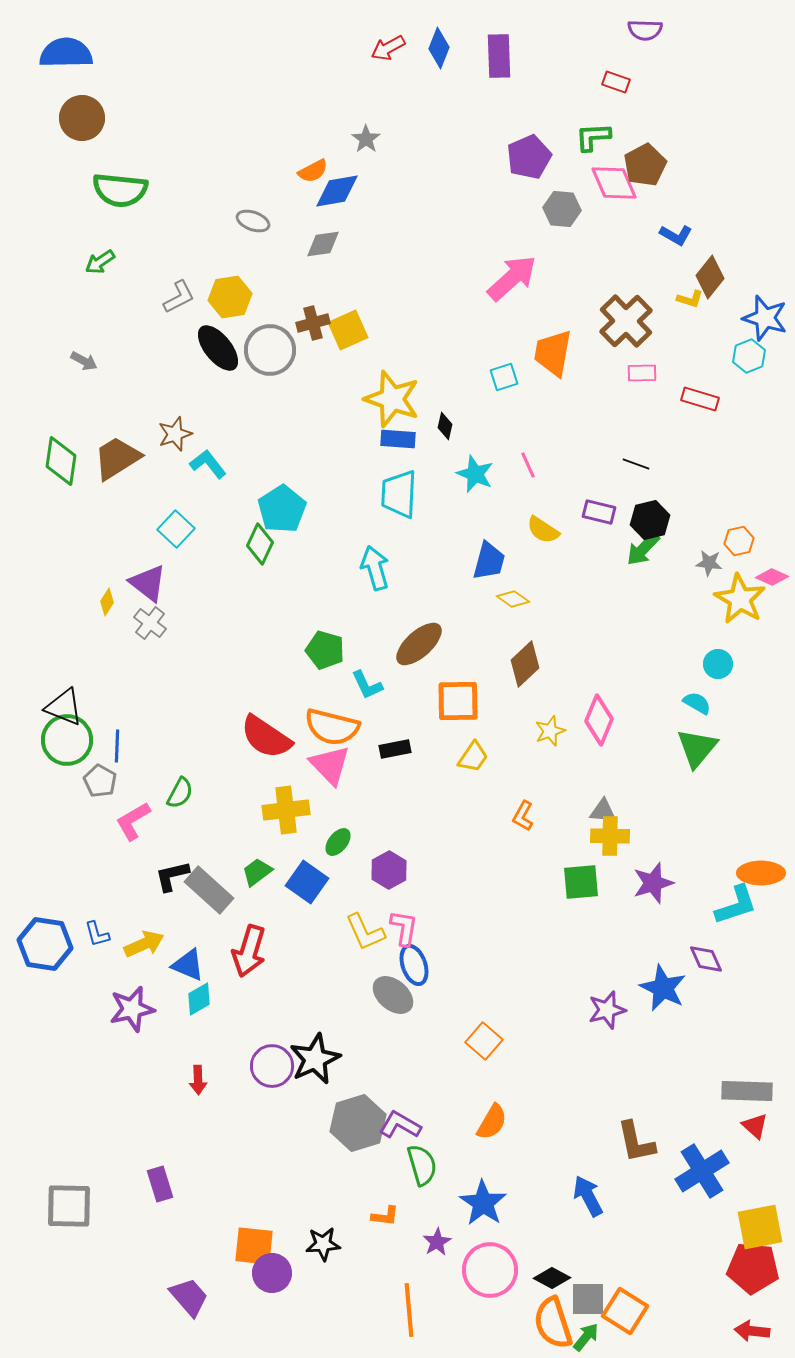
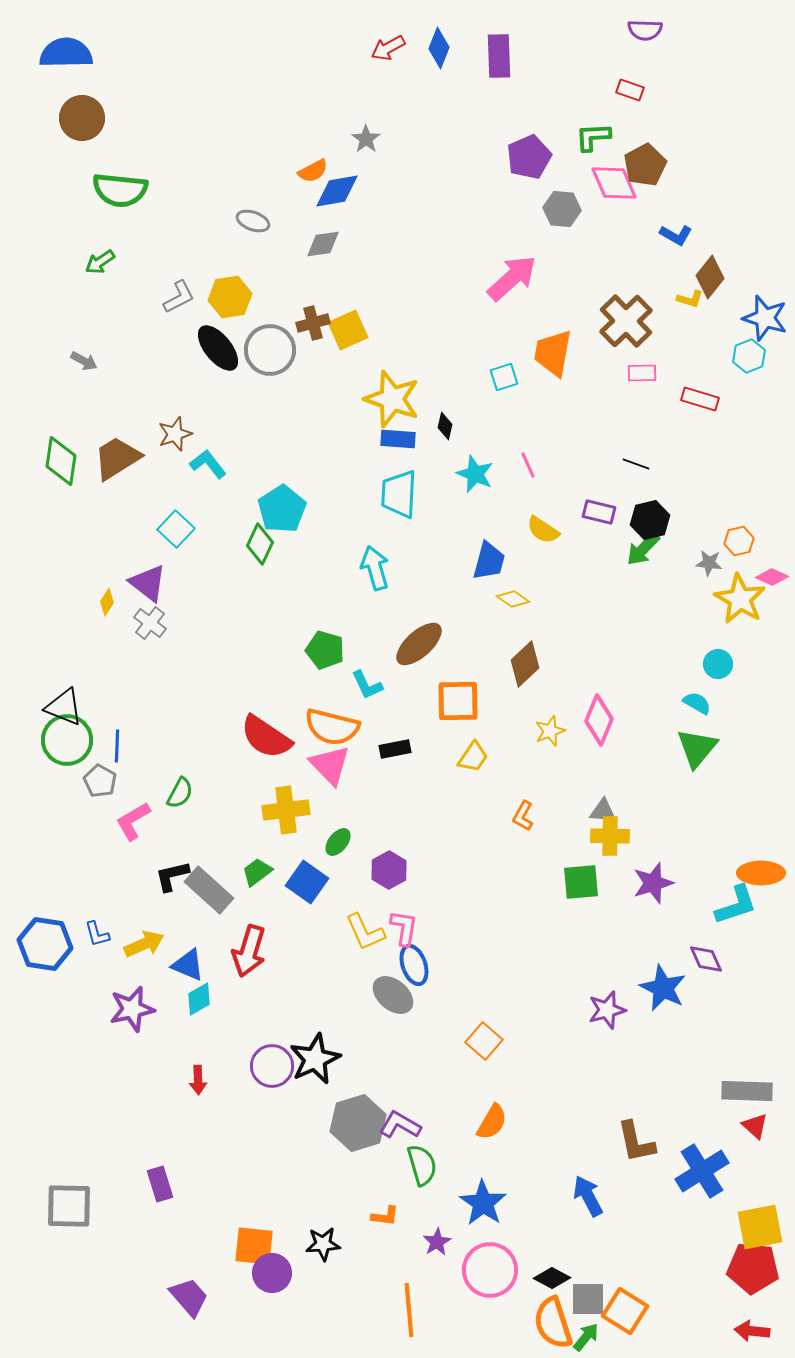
red rectangle at (616, 82): moved 14 px right, 8 px down
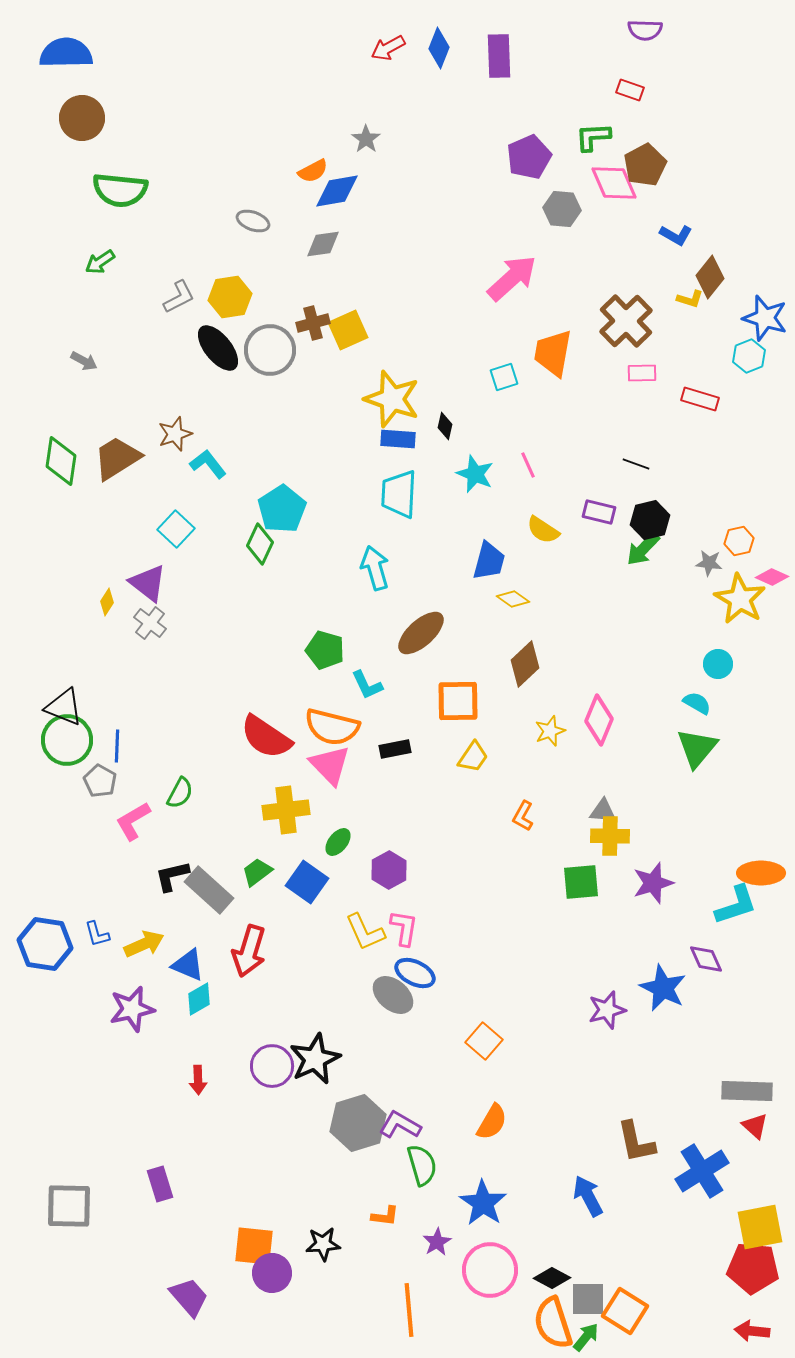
brown ellipse at (419, 644): moved 2 px right, 11 px up
blue ellipse at (414, 965): moved 1 px right, 8 px down; rotated 45 degrees counterclockwise
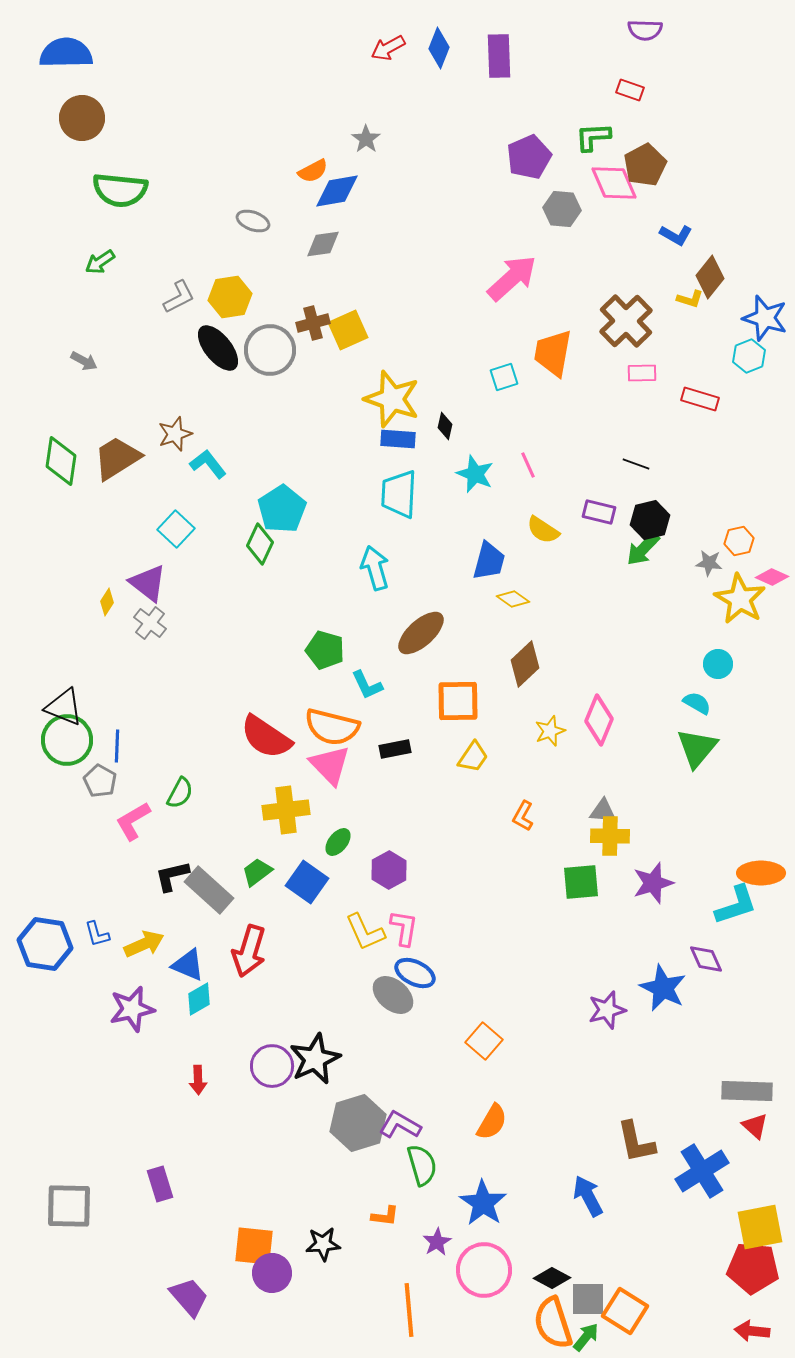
pink circle at (490, 1270): moved 6 px left
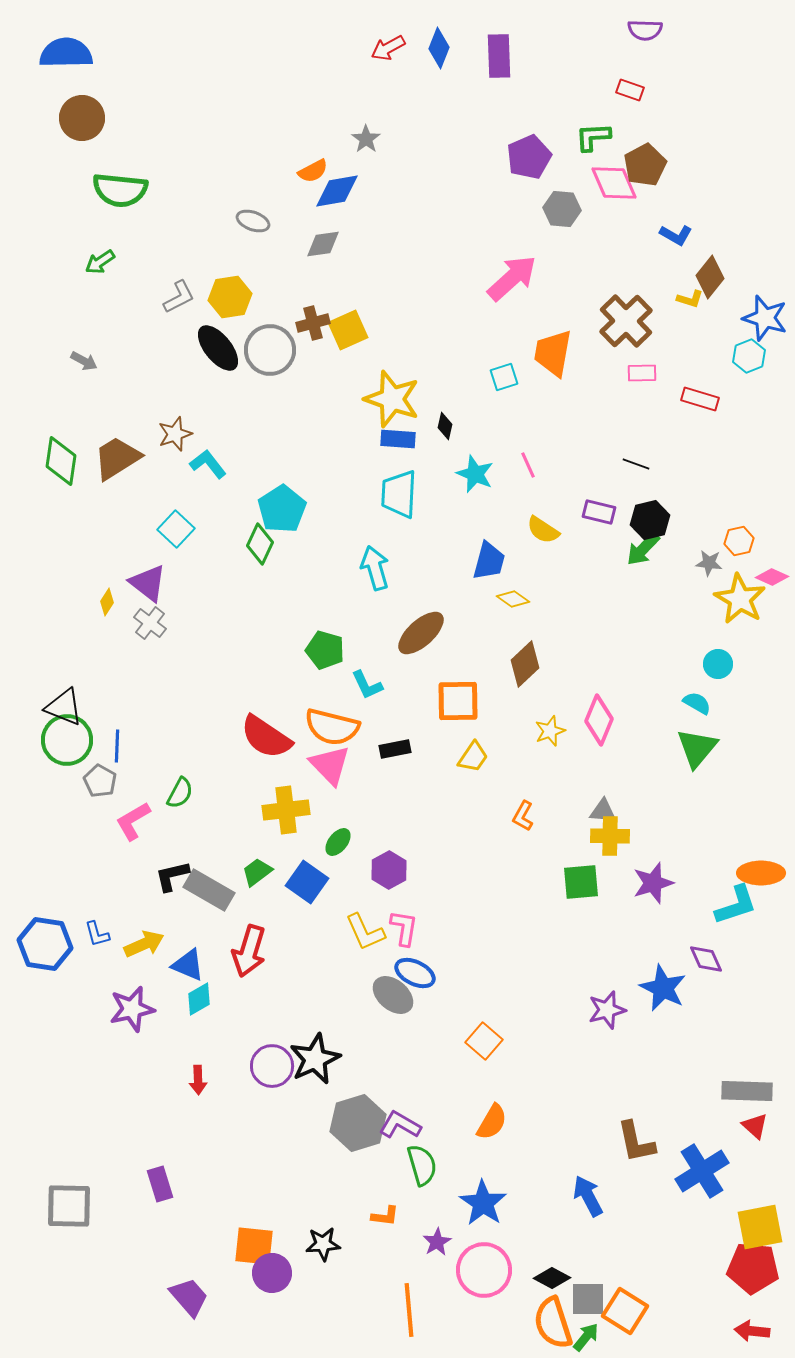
gray rectangle at (209, 890): rotated 12 degrees counterclockwise
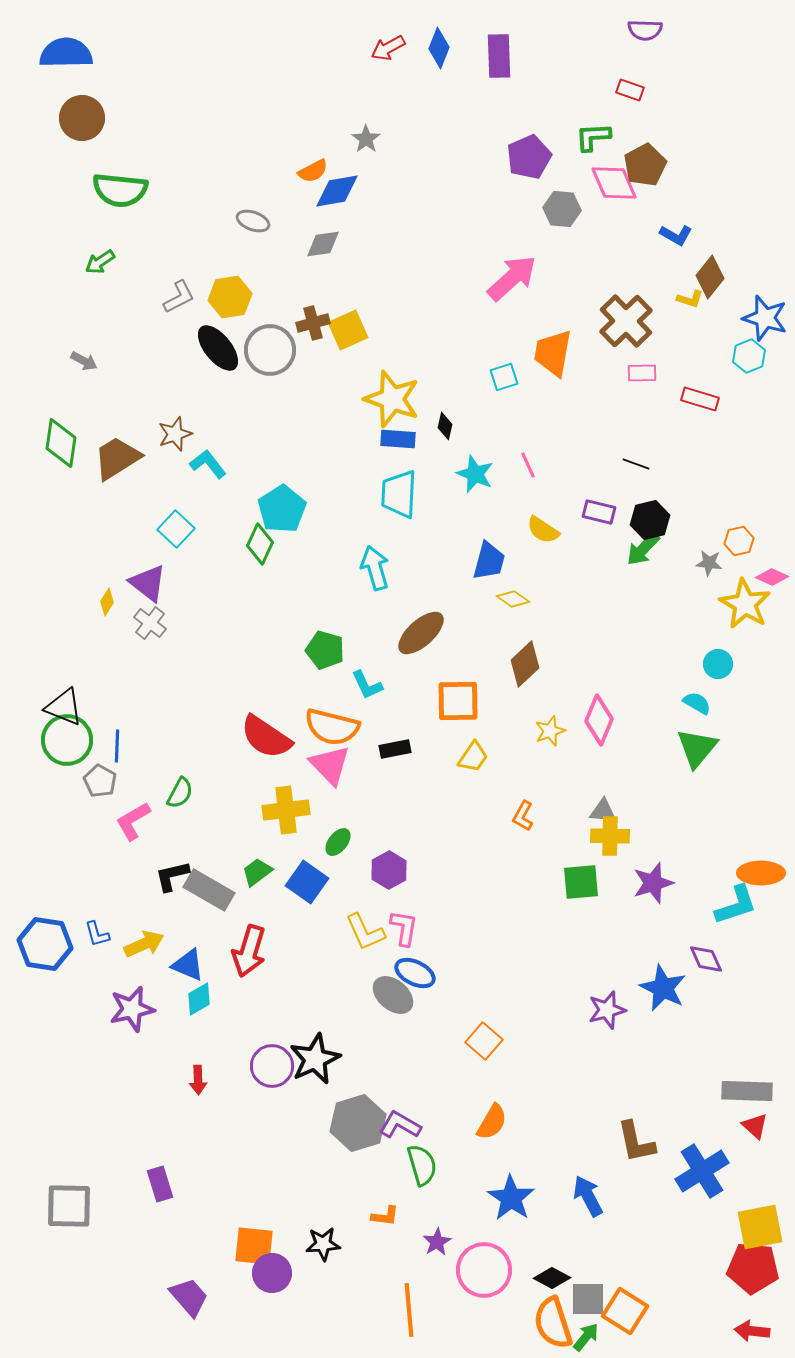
green diamond at (61, 461): moved 18 px up
yellow star at (740, 599): moved 5 px right, 5 px down
blue star at (483, 1203): moved 28 px right, 5 px up
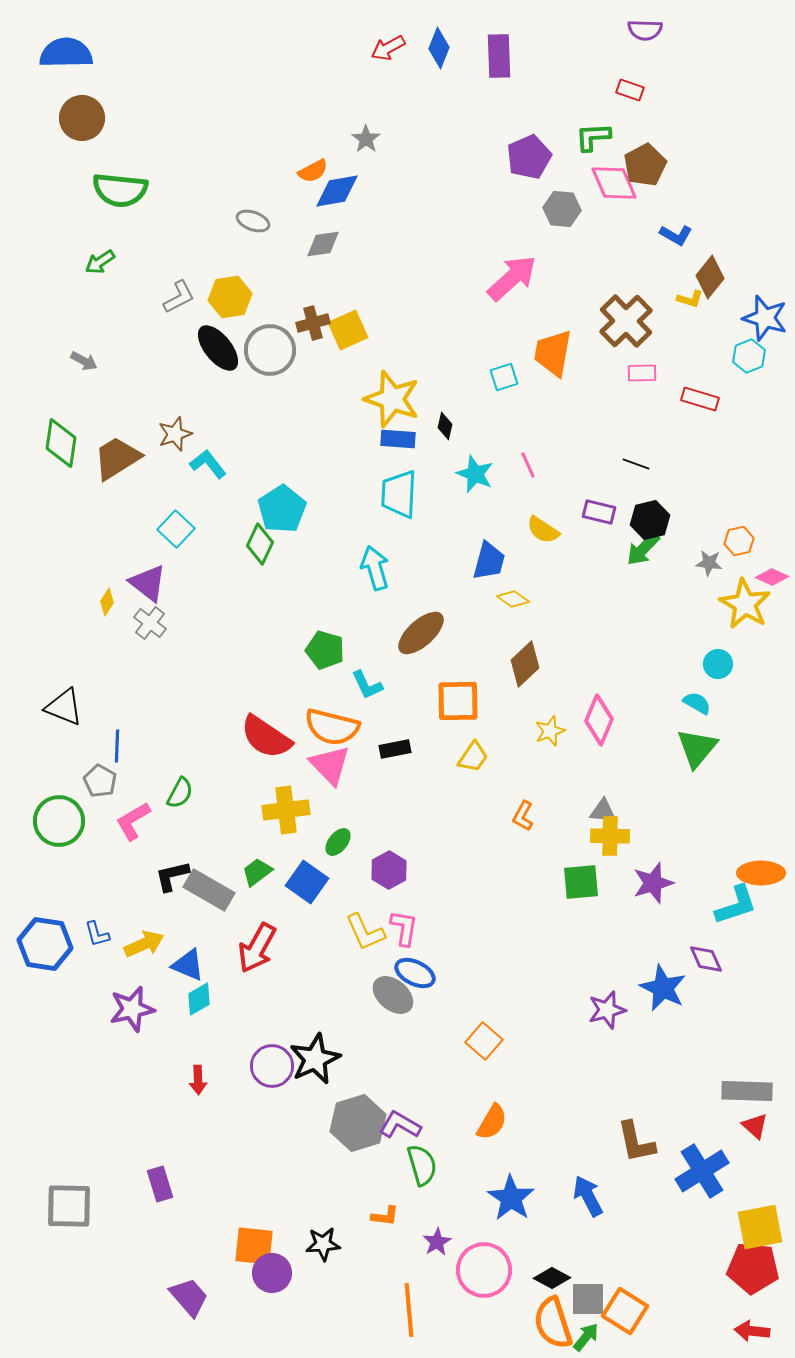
green circle at (67, 740): moved 8 px left, 81 px down
red arrow at (249, 951): moved 8 px right, 3 px up; rotated 12 degrees clockwise
